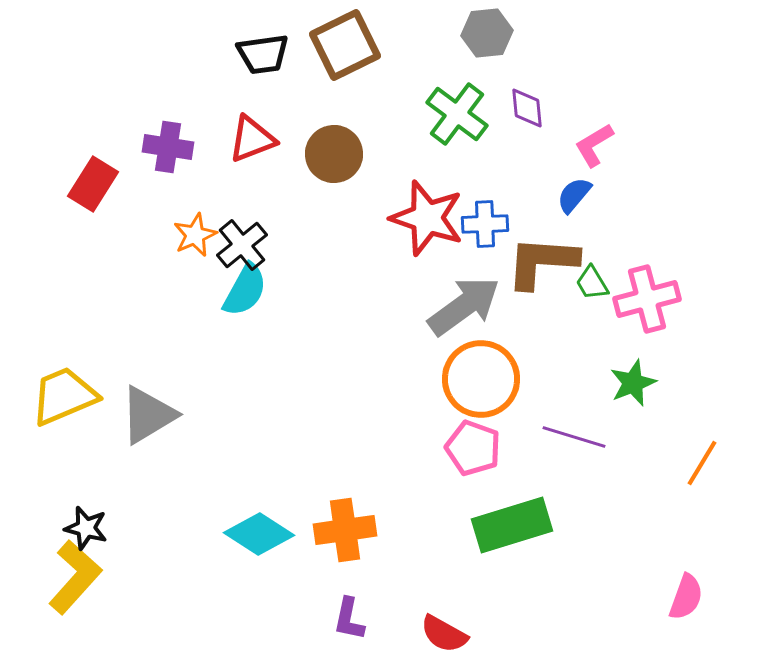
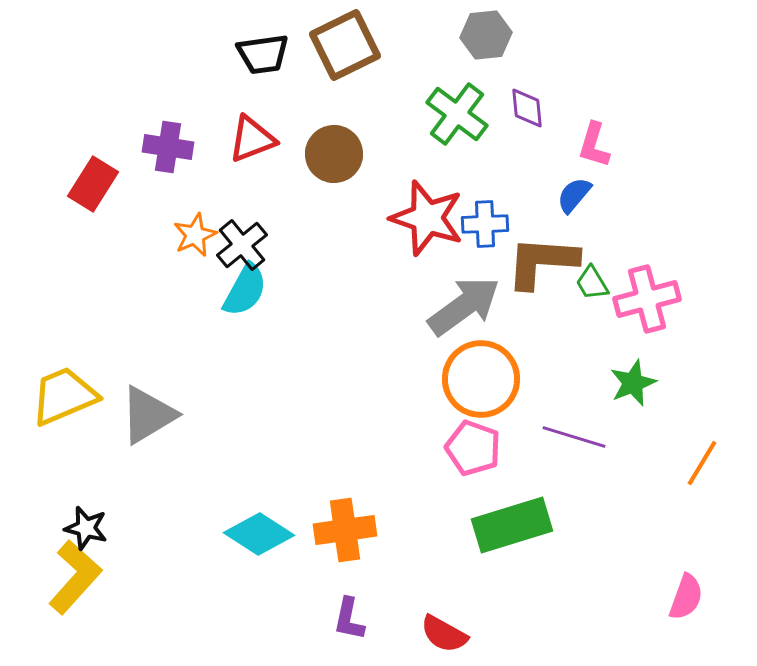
gray hexagon: moved 1 px left, 2 px down
pink L-shape: rotated 42 degrees counterclockwise
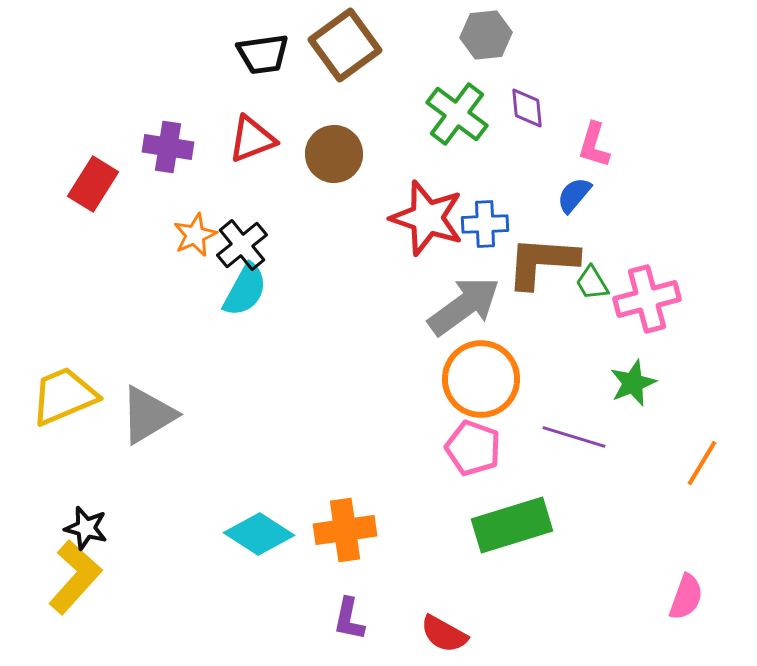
brown square: rotated 10 degrees counterclockwise
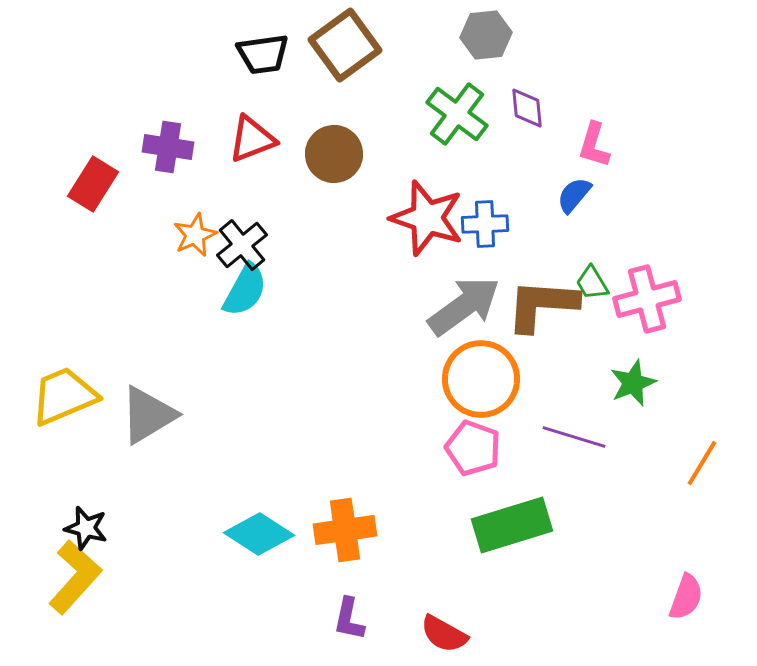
brown L-shape: moved 43 px down
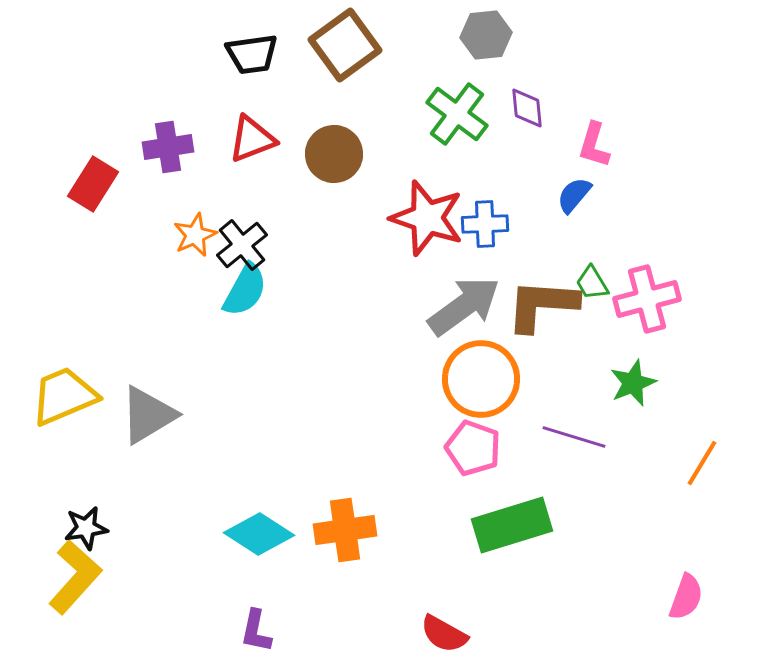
black trapezoid: moved 11 px left
purple cross: rotated 18 degrees counterclockwise
black star: rotated 24 degrees counterclockwise
purple L-shape: moved 93 px left, 12 px down
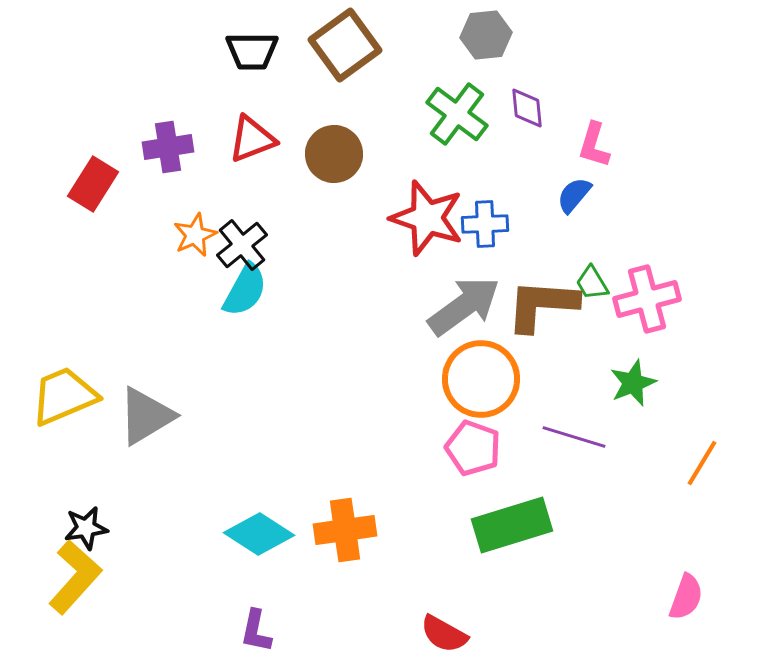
black trapezoid: moved 3 px up; rotated 8 degrees clockwise
gray triangle: moved 2 px left, 1 px down
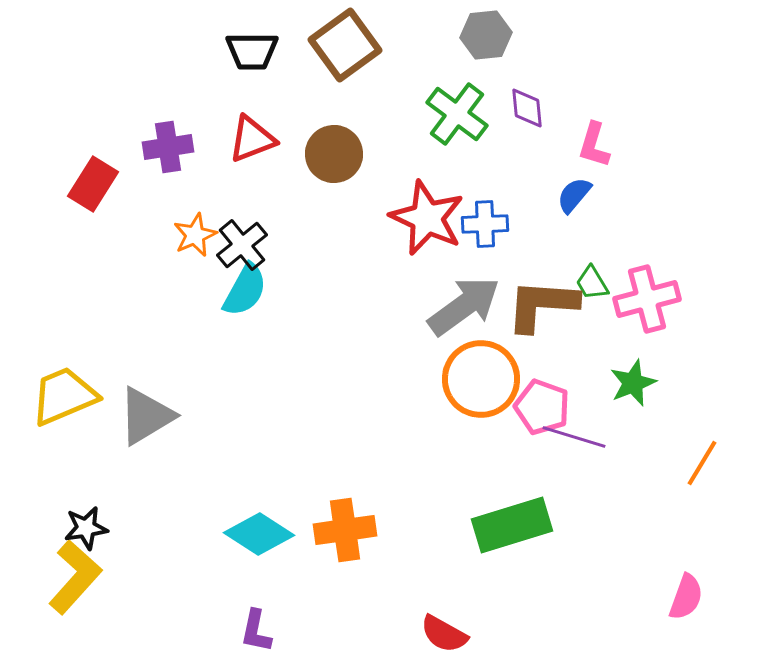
red star: rotated 6 degrees clockwise
pink pentagon: moved 69 px right, 41 px up
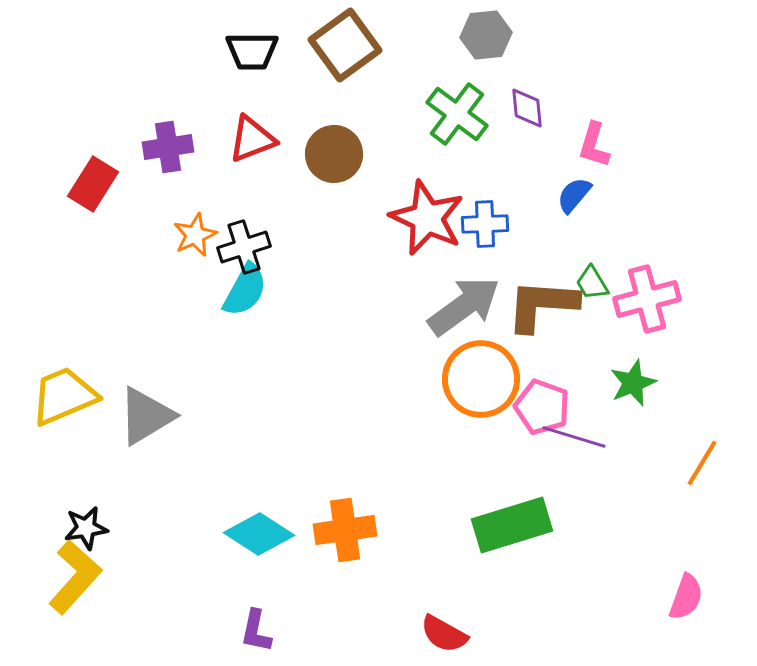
black cross: moved 2 px right, 2 px down; rotated 21 degrees clockwise
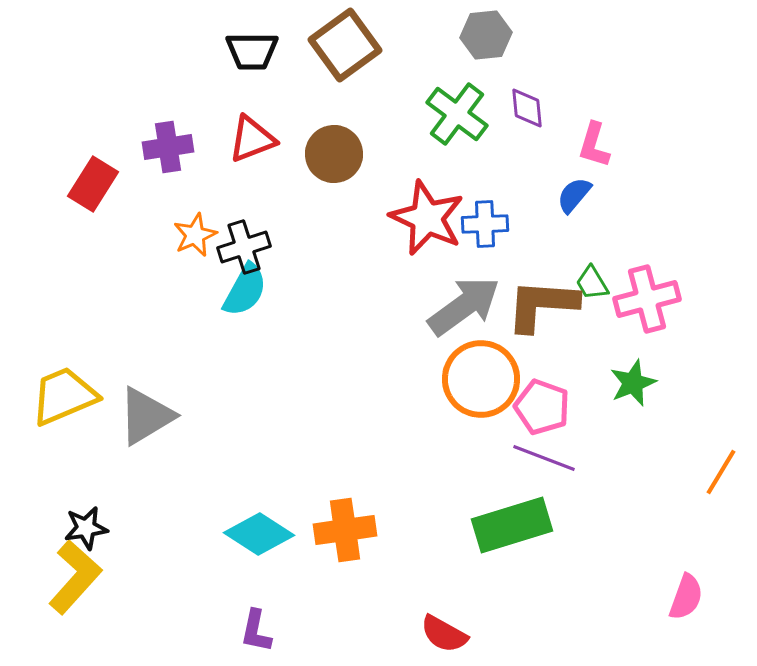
purple line: moved 30 px left, 21 px down; rotated 4 degrees clockwise
orange line: moved 19 px right, 9 px down
